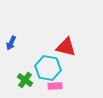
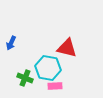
red triangle: moved 1 px right, 1 px down
green cross: moved 2 px up; rotated 14 degrees counterclockwise
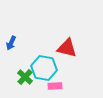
cyan hexagon: moved 4 px left
green cross: moved 1 px up; rotated 21 degrees clockwise
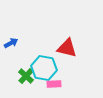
blue arrow: rotated 144 degrees counterclockwise
green cross: moved 1 px right, 1 px up
pink rectangle: moved 1 px left, 2 px up
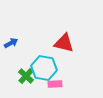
red triangle: moved 3 px left, 5 px up
pink rectangle: moved 1 px right
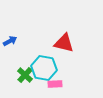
blue arrow: moved 1 px left, 2 px up
green cross: moved 1 px left, 1 px up
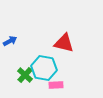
pink rectangle: moved 1 px right, 1 px down
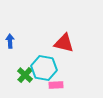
blue arrow: rotated 64 degrees counterclockwise
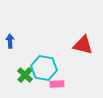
red triangle: moved 19 px right, 2 px down
pink rectangle: moved 1 px right, 1 px up
